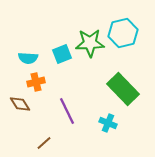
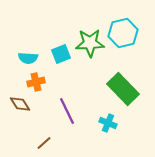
cyan square: moved 1 px left
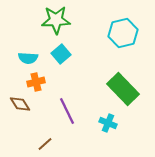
green star: moved 34 px left, 23 px up
cyan square: rotated 18 degrees counterclockwise
brown line: moved 1 px right, 1 px down
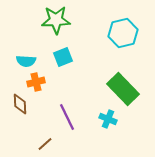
cyan square: moved 2 px right, 3 px down; rotated 18 degrees clockwise
cyan semicircle: moved 2 px left, 3 px down
brown diamond: rotated 30 degrees clockwise
purple line: moved 6 px down
cyan cross: moved 4 px up
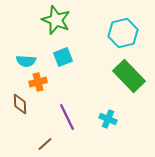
green star: rotated 24 degrees clockwise
orange cross: moved 2 px right
green rectangle: moved 6 px right, 13 px up
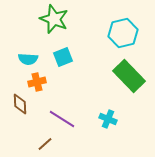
green star: moved 2 px left, 1 px up
cyan semicircle: moved 2 px right, 2 px up
orange cross: moved 1 px left
purple line: moved 5 px left, 2 px down; rotated 32 degrees counterclockwise
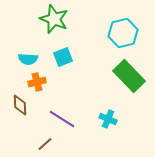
brown diamond: moved 1 px down
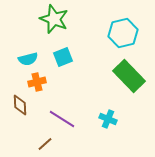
cyan semicircle: rotated 18 degrees counterclockwise
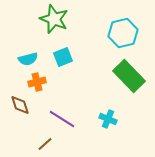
brown diamond: rotated 15 degrees counterclockwise
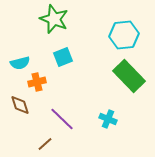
cyan hexagon: moved 1 px right, 2 px down; rotated 8 degrees clockwise
cyan semicircle: moved 8 px left, 4 px down
purple line: rotated 12 degrees clockwise
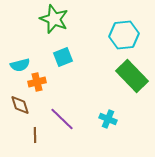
cyan semicircle: moved 2 px down
green rectangle: moved 3 px right
brown line: moved 10 px left, 9 px up; rotated 49 degrees counterclockwise
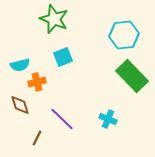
brown line: moved 2 px right, 3 px down; rotated 28 degrees clockwise
